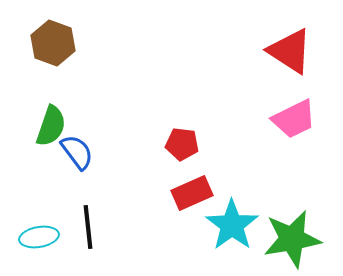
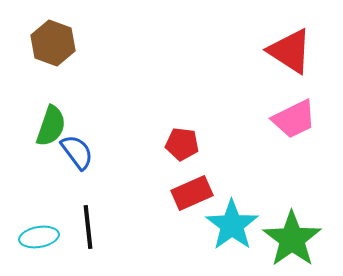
green star: rotated 26 degrees counterclockwise
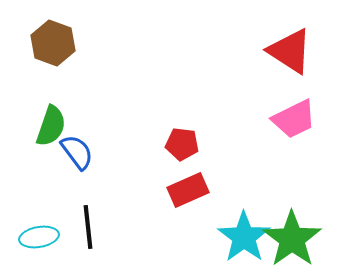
red rectangle: moved 4 px left, 3 px up
cyan star: moved 12 px right, 12 px down
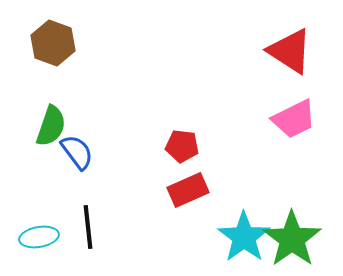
red pentagon: moved 2 px down
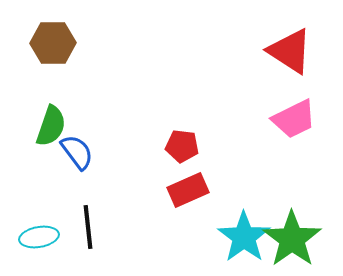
brown hexagon: rotated 21 degrees counterclockwise
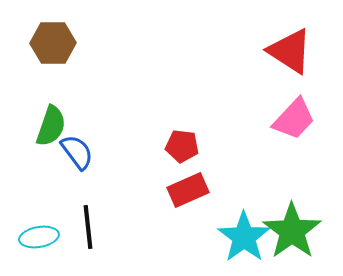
pink trapezoid: rotated 21 degrees counterclockwise
green star: moved 8 px up
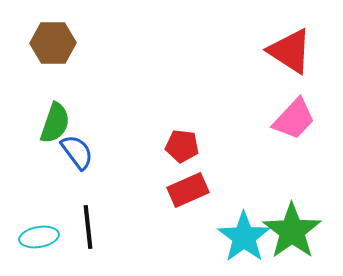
green semicircle: moved 4 px right, 3 px up
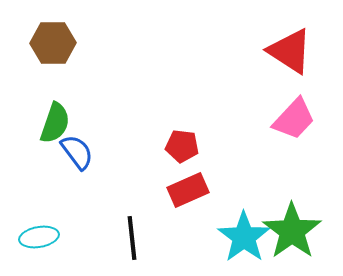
black line: moved 44 px right, 11 px down
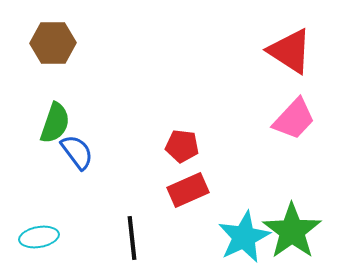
cyan star: rotated 10 degrees clockwise
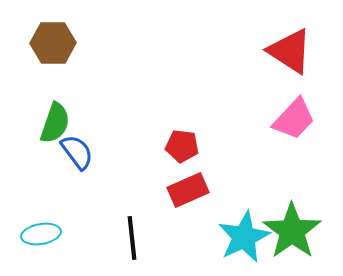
cyan ellipse: moved 2 px right, 3 px up
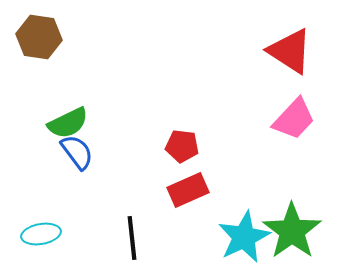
brown hexagon: moved 14 px left, 6 px up; rotated 9 degrees clockwise
green semicircle: moved 13 px right; rotated 45 degrees clockwise
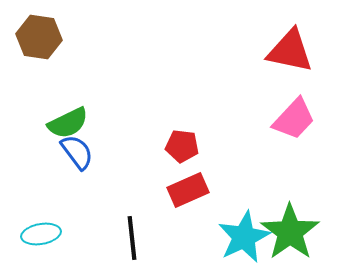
red triangle: rotated 21 degrees counterclockwise
green star: moved 2 px left, 1 px down
